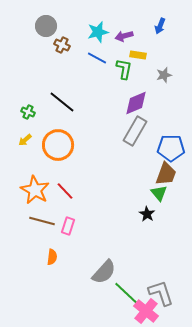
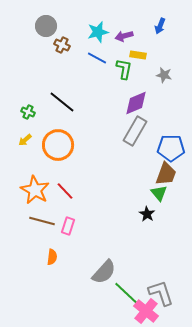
gray star: rotated 28 degrees clockwise
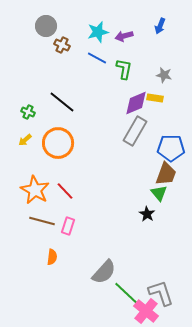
yellow rectangle: moved 17 px right, 43 px down
orange circle: moved 2 px up
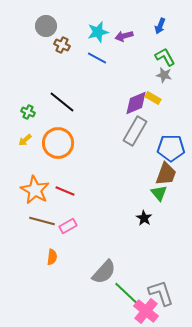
green L-shape: moved 41 px right, 12 px up; rotated 40 degrees counterclockwise
yellow rectangle: moved 2 px left; rotated 21 degrees clockwise
red line: rotated 24 degrees counterclockwise
black star: moved 3 px left, 4 px down
pink rectangle: rotated 42 degrees clockwise
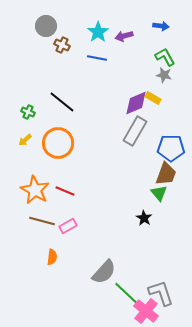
blue arrow: moved 1 px right; rotated 105 degrees counterclockwise
cyan star: rotated 20 degrees counterclockwise
blue line: rotated 18 degrees counterclockwise
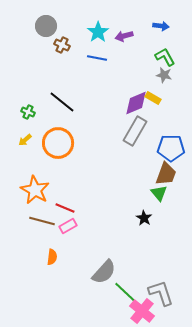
red line: moved 17 px down
pink cross: moved 4 px left
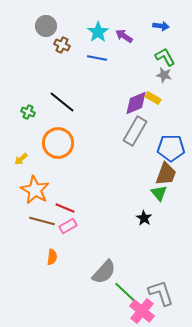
purple arrow: rotated 48 degrees clockwise
yellow arrow: moved 4 px left, 19 px down
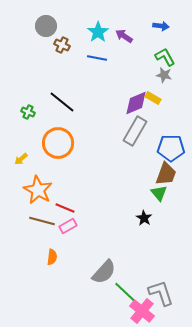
orange star: moved 3 px right
